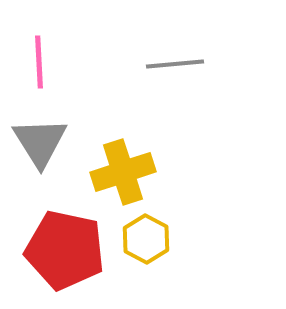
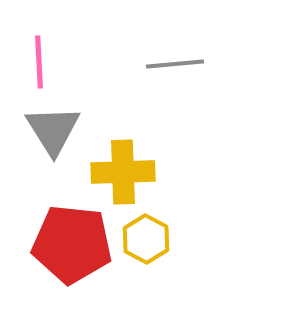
gray triangle: moved 13 px right, 12 px up
yellow cross: rotated 16 degrees clockwise
red pentagon: moved 7 px right, 6 px up; rotated 6 degrees counterclockwise
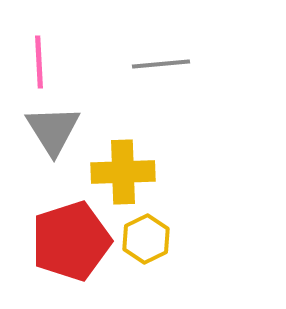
gray line: moved 14 px left
yellow hexagon: rotated 6 degrees clockwise
red pentagon: moved 1 px left, 3 px up; rotated 24 degrees counterclockwise
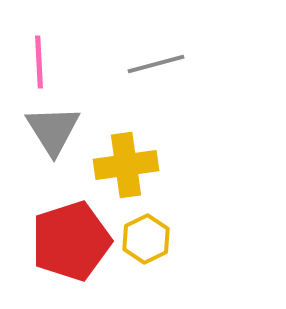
gray line: moved 5 px left; rotated 10 degrees counterclockwise
yellow cross: moved 3 px right, 7 px up; rotated 6 degrees counterclockwise
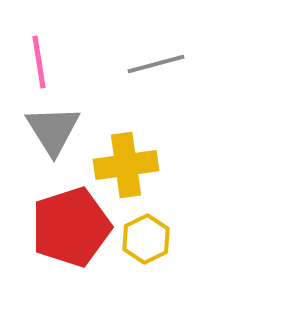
pink line: rotated 6 degrees counterclockwise
red pentagon: moved 14 px up
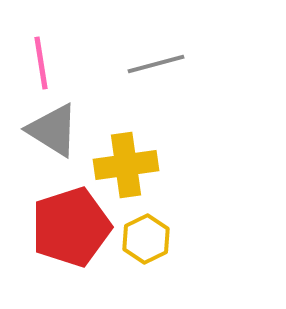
pink line: moved 2 px right, 1 px down
gray triangle: rotated 26 degrees counterclockwise
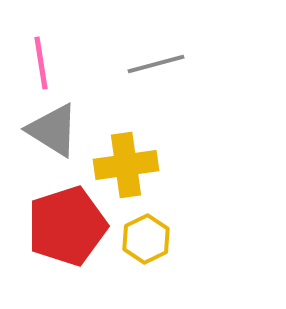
red pentagon: moved 4 px left, 1 px up
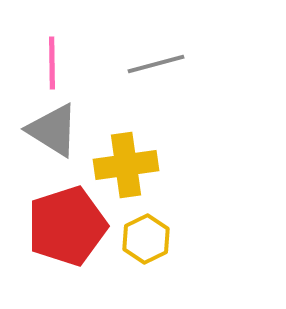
pink line: moved 11 px right; rotated 8 degrees clockwise
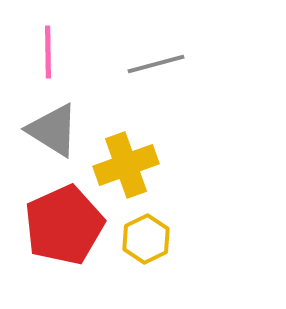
pink line: moved 4 px left, 11 px up
yellow cross: rotated 12 degrees counterclockwise
red pentagon: moved 3 px left, 1 px up; rotated 6 degrees counterclockwise
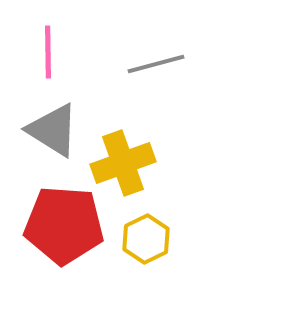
yellow cross: moved 3 px left, 2 px up
red pentagon: rotated 28 degrees clockwise
